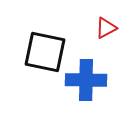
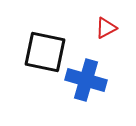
blue cross: rotated 15 degrees clockwise
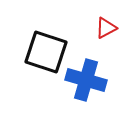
black square: moved 1 px right; rotated 6 degrees clockwise
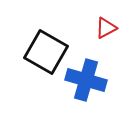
black square: rotated 12 degrees clockwise
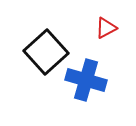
black square: rotated 18 degrees clockwise
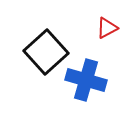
red triangle: moved 1 px right
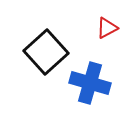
blue cross: moved 4 px right, 3 px down
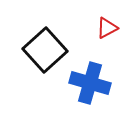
black square: moved 1 px left, 2 px up
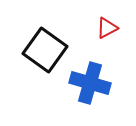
black square: rotated 12 degrees counterclockwise
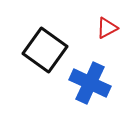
blue cross: rotated 9 degrees clockwise
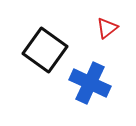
red triangle: rotated 10 degrees counterclockwise
